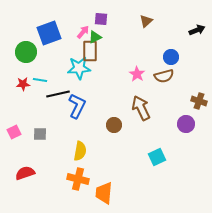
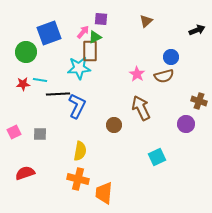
black line: rotated 10 degrees clockwise
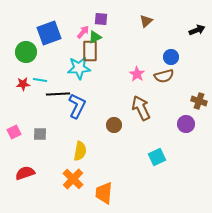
orange cross: moved 5 px left; rotated 30 degrees clockwise
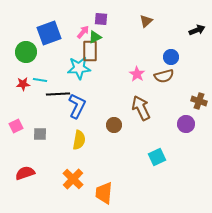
pink square: moved 2 px right, 6 px up
yellow semicircle: moved 1 px left, 11 px up
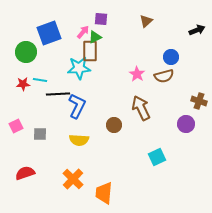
yellow semicircle: rotated 84 degrees clockwise
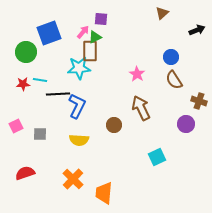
brown triangle: moved 16 px right, 8 px up
brown semicircle: moved 10 px right, 4 px down; rotated 72 degrees clockwise
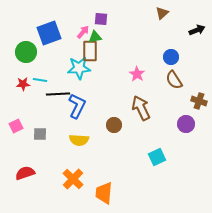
green triangle: rotated 16 degrees clockwise
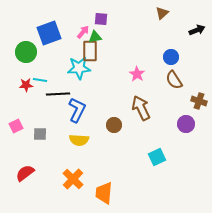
red star: moved 3 px right, 1 px down
blue L-shape: moved 4 px down
red semicircle: rotated 18 degrees counterclockwise
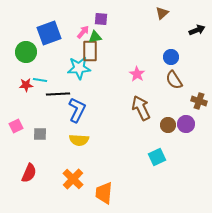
brown circle: moved 54 px right
red semicircle: moved 4 px right; rotated 150 degrees clockwise
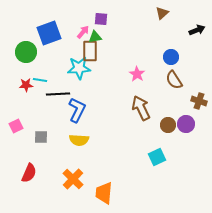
gray square: moved 1 px right, 3 px down
